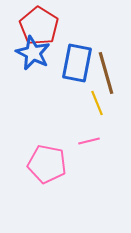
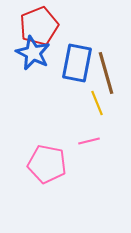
red pentagon: rotated 18 degrees clockwise
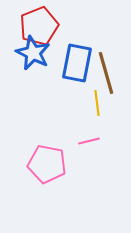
yellow line: rotated 15 degrees clockwise
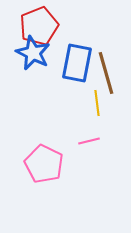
pink pentagon: moved 3 px left; rotated 15 degrees clockwise
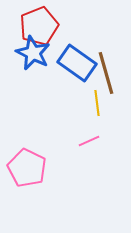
blue rectangle: rotated 66 degrees counterclockwise
pink line: rotated 10 degrees counterclockwise
pink pentagon: moved 17 px left, 4 px down
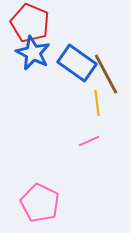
red pentagon: moved 9 px left, 3 px up; rotated 27 degrees counterclockwise
brown line: moved 1 px down; rotated 12 degrees counterclockwise
pink pentagon: moved 13 px right, 35 px down
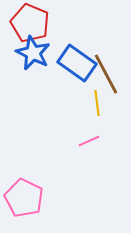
pink pentagon: moved 16 px left, 5 px up
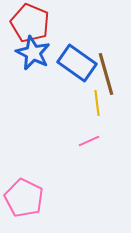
brown line: rotated 12 degrees clockwise
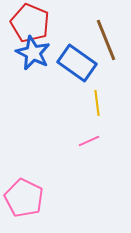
brown line: moved 34 px up; rotated 6 degrees counterclockwise
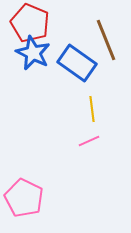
yellow line: moved 5 px left, 6 px down
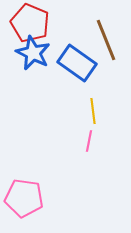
yellow line: moved 1 px right, 2 px down
pink line: rotated 55 degrees counterclockwise
pink pentagon: rotated 18 degrees counterclockwise
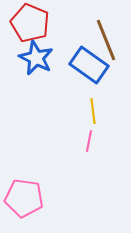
blue star: moved 3 px right, 5 px down
blue rectangle: moved 12 px right, 2 px down
